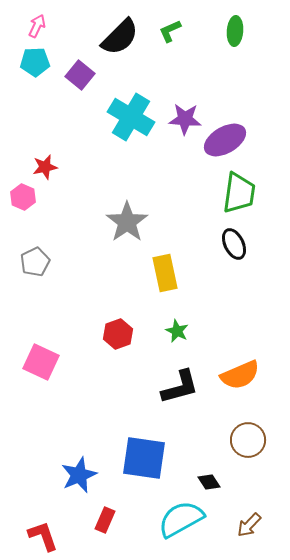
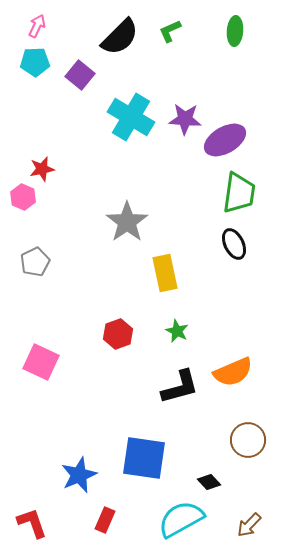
red star: moved 3 px left, 2 px down
orange semicircle: moved 7 px left, 3 px up
black diamond: rotated 10 degrees counterclockwise
red L-shape: moved 11 px left, 13 px up
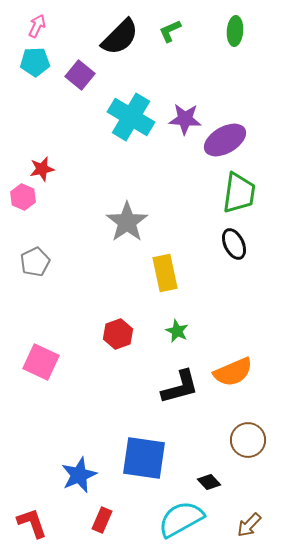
red rectangle: moved 3 px left
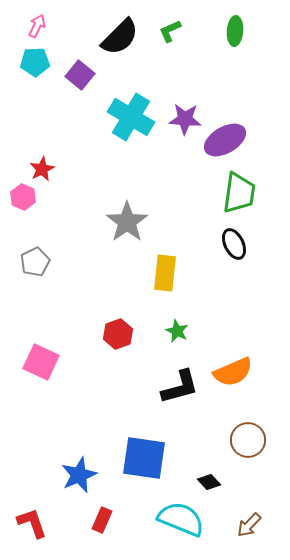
red star: rotated 15 degrees counterclockwise
yellow rectangle: rotated 18 degrees clockwise
cyan semicircle: rotated 51 degrees clockwise
